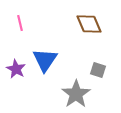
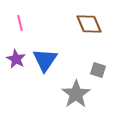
purple star: moved 10 px up
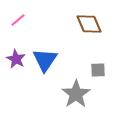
pink line: moved 2 px left, 3 px up; rotated 63 degrees clockwise
gray square: rotated 21 degrees counterclockwise
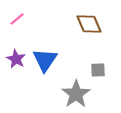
pink line: moved 1 px left, 1 px up
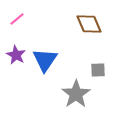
purple star: moved 4 px up
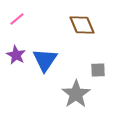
brown diamond: moved 7 px left, 1 px down
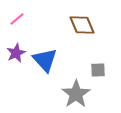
purple star: moved 2 px up; rotated 18 degrees clockwise
blue triangle: rotated 16 degrees counterclockwise
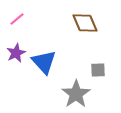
brown diamond: moved 3 px right, 2 px up
blue triangle: moved 1 px left, 2 px down
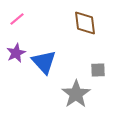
brown diamond: rotated 16 degrees clockwise
